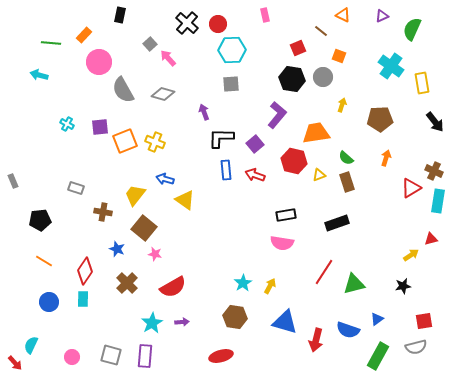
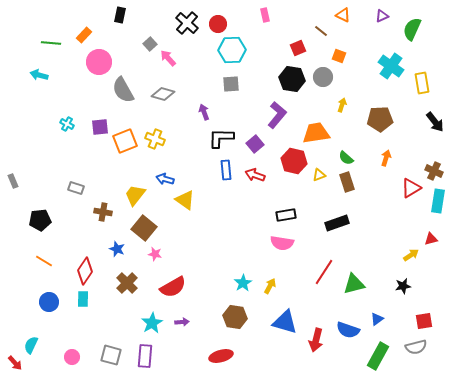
yellow cross at (155, 142): moved 3 px up
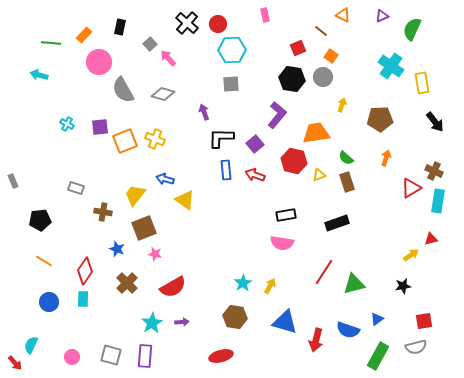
black rectangle at (120, 15): moved 12 px down
orange square at (339, 56): moved 8 px left; rotated 16 degrees clockwise
brown square at (144, 228): rotated 30 degrees clockwise
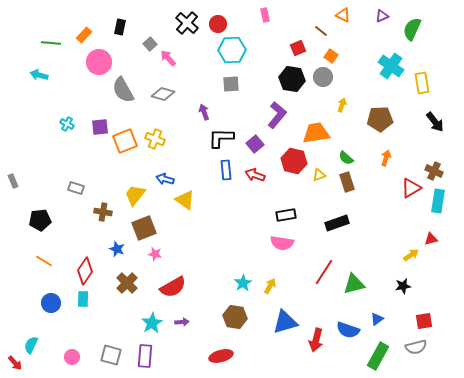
blue circle at (49, 302): moved 2 px right, 1 px down
blue triangle at (285, 322): rotated 32 degrees counterclockwise
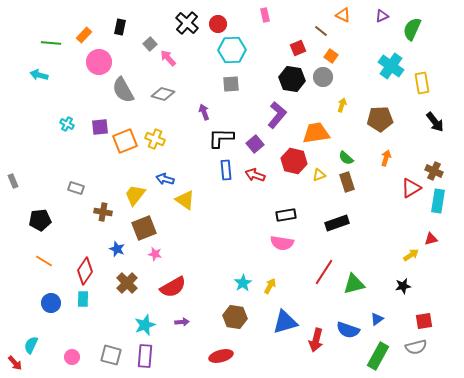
cyan star at (152, 323): moved 7 px left, 2 px down; rotated 10 degrees clockwise
